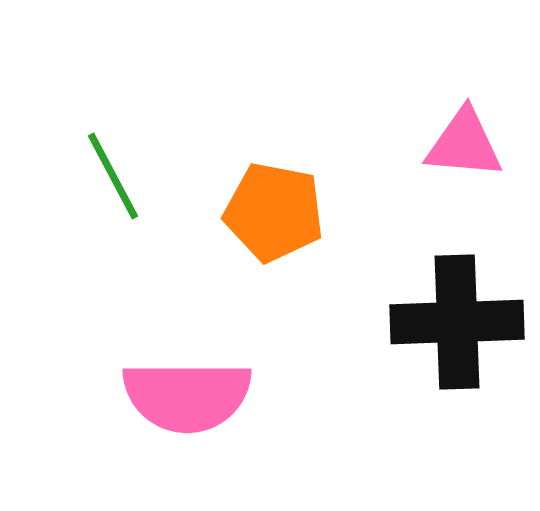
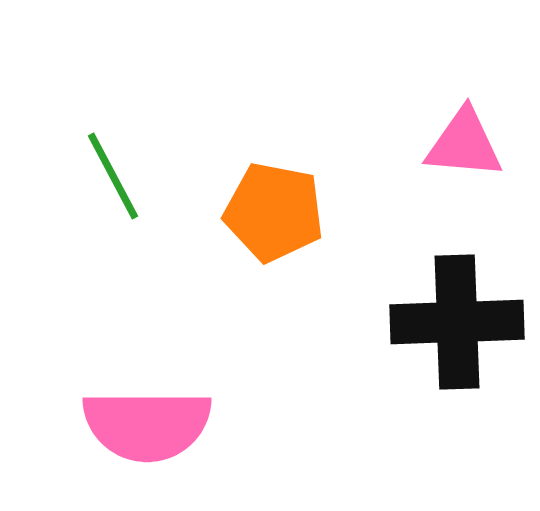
pink semicircle: moved 40 px left, 29 px down
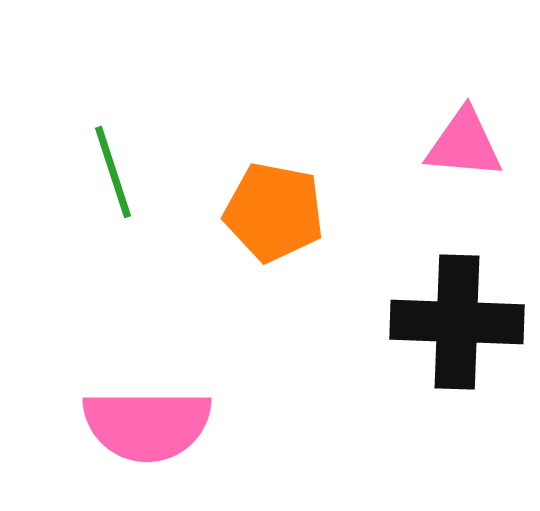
green line: moved 4 px up; rotated 10 degrees clockwise
black cross: rotated 4 degrees clockwise
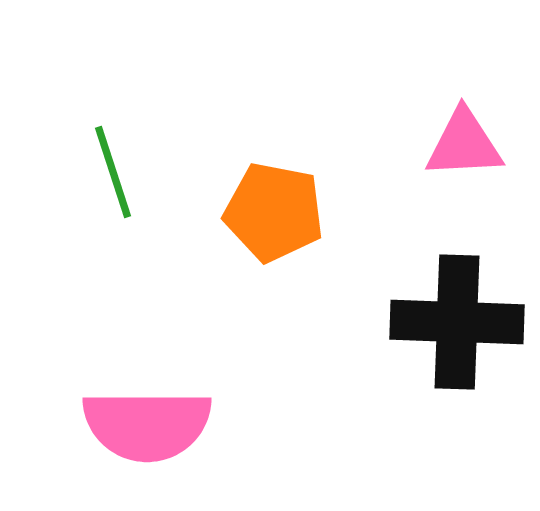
pink triangle: rotated 8 degrees counterclockwise
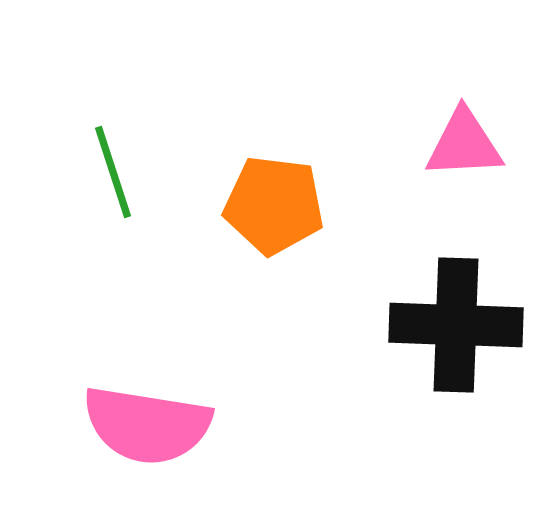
orange pentagon: moved 7 px up; rotated 4 degrees counterclockwise
black cross: moved 1 px left, 3 px down
pink semicircle: rotated 9 degrees clockwise
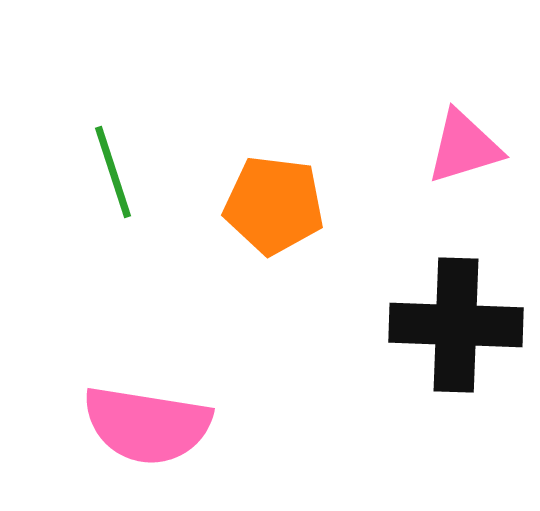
pink triangle: moved 3 px down; rotated 14 degrees counterclockwise
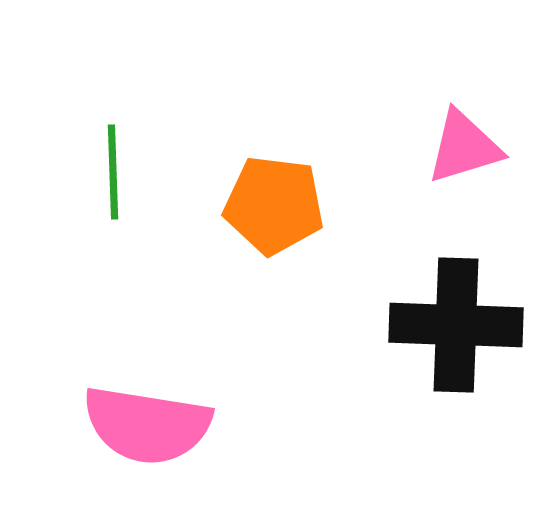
green line: rotated 16 degrees clockwise
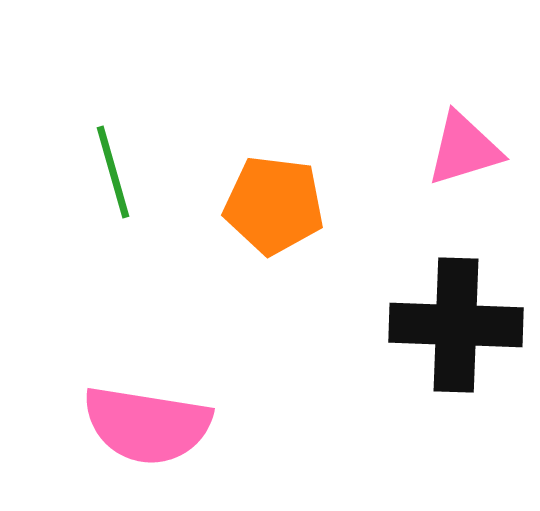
pink triangle: moved 2 px down
green line: rotated 14 degrees counterclockwise
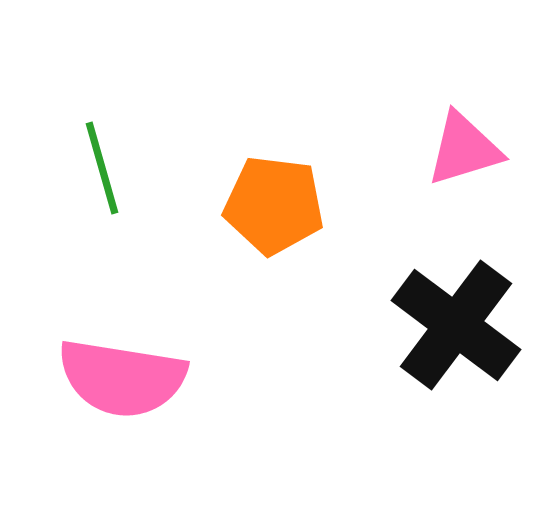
green line: moved 11 px left, 4 px up
black cross: rotated 35 degrees clockwise
pink semicircle: moved 25 px left, 47 px up
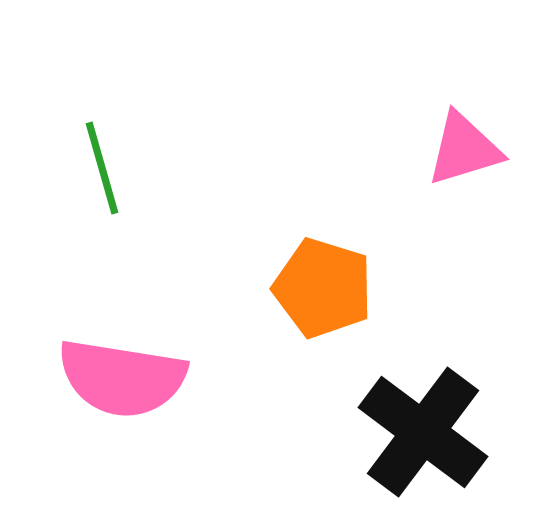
orange pentagon: moved 49 px right, 83 px down; rotated 10 degrees clockwise
black cross: moved 33 px left, 107 px down
